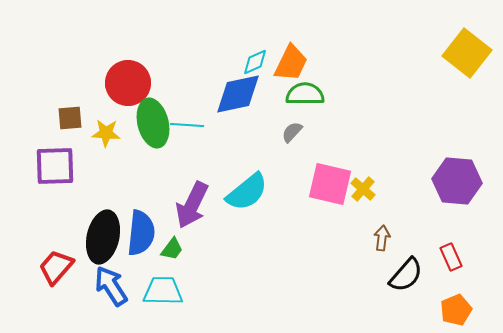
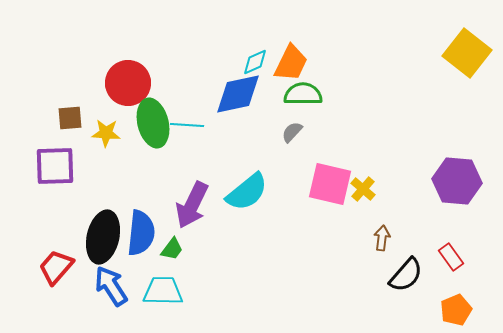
green semicircle: moved 2 px left
red rectangle: rotated 12 degrees counterclockwise
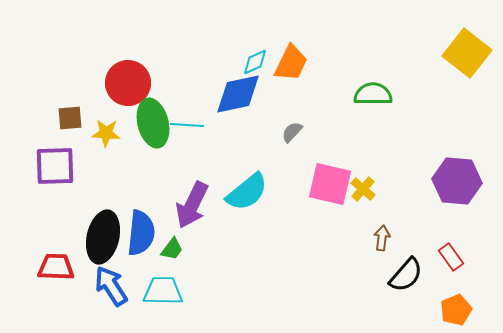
green semicircle: moved 70 px right
red trapezoid: rotated 51 degrees clockwise
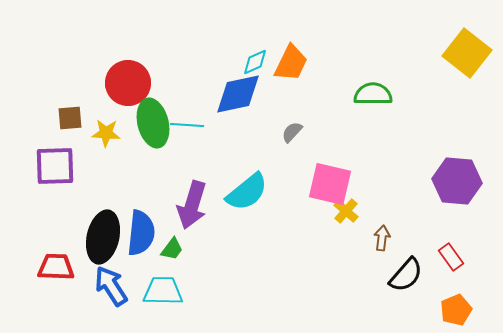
yellow cross: moved 17 px left, 22 px down
purple arrow: rotated 9 degrees counterclockwise
